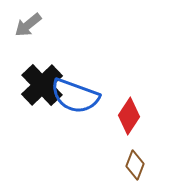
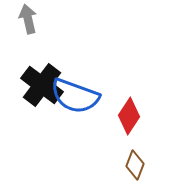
gray arrow: moved 6 px up; rotated 116 degrees clockwise
black cross: rotated 9 degrees counterclockwise
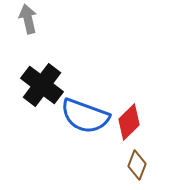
blue semicircle: moved 10 px right, 20 px down
red diamond: moved 6 px down; rotated 12 degrees clockwise
brown diamond: moved 2 px right
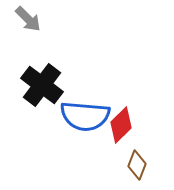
gray arrow: rotated 148 degrees clockwise
blue semicircle: rotated 15 degrees counterclockwise
red diamond: moved 8 px left, 3 px down
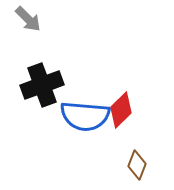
black cross: rotated 33 degrees clockwise
red diamond: moved 15 px up
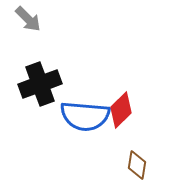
black cross: moved 2 px left, 1 px up
brown diamond: rotated 12 degrees counterclockwise
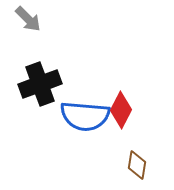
red diamond: rotated 18 degrees counterclockwise
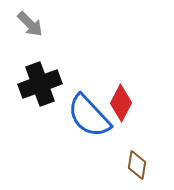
gray arrow: moved 2 px right, 5 px down
red diamond: moved 7 px up
blue semicircle: moved 4 px right; rotated 42 degrees clockwise
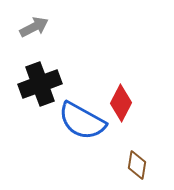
gray arrow: moved 4 px right, 3 px down; rotated 72 degrees counterclockwise
blue semicircle: moved 7 px left, 5 px down; rotated 18 degrees counterclockwise
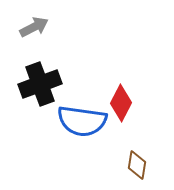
blue semicircle: rotated 21 degrees counterclockwise
